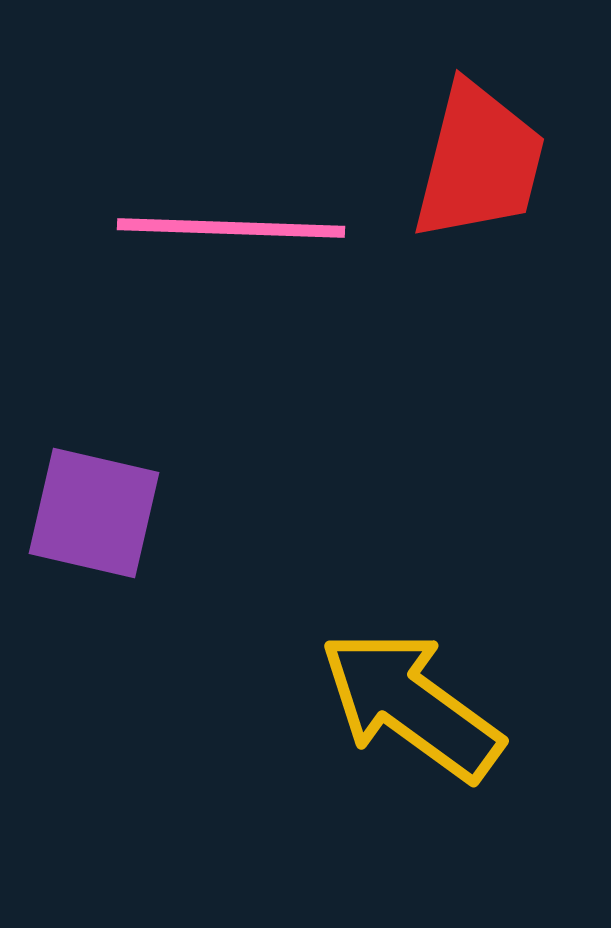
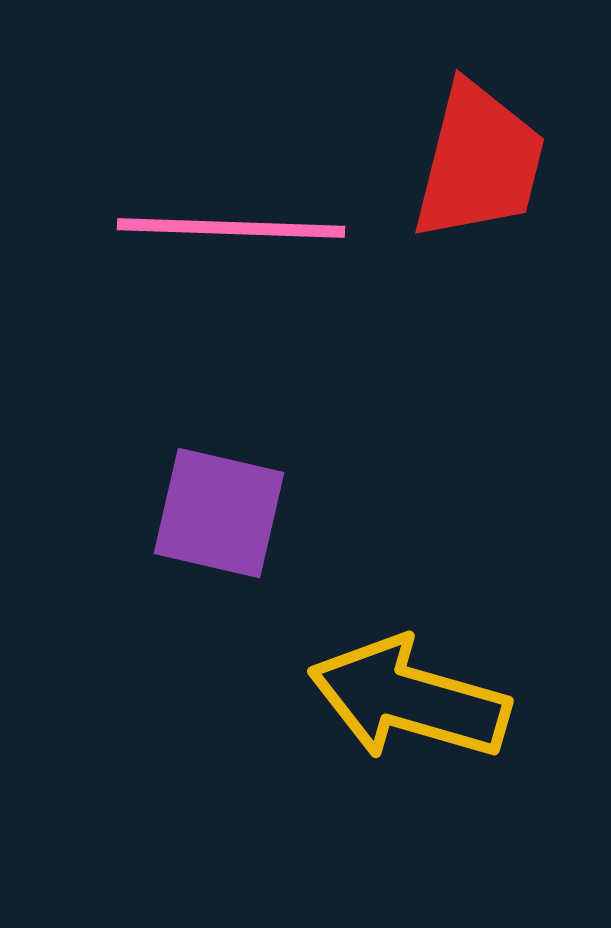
purple square: moved 125 px right
yellow arrow: moved 2 px left, 6 px up; rotated 20 degrees counterclockwise
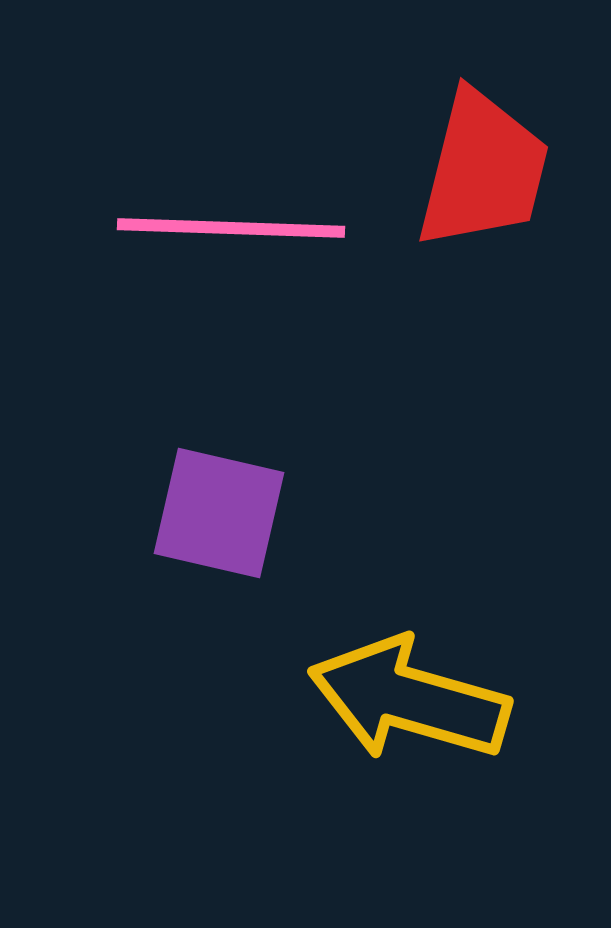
red trapezoid: moved 4 px right, 8 px down
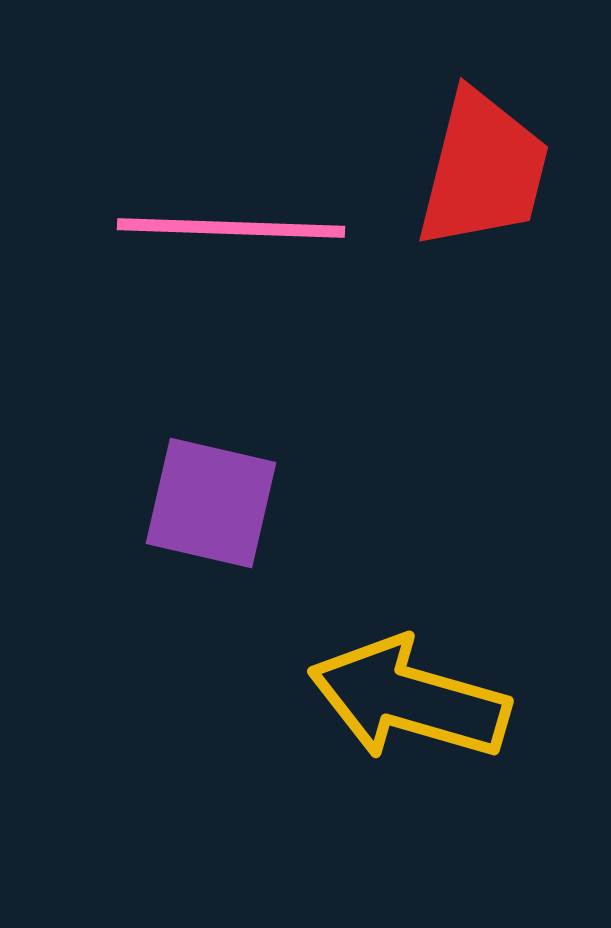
purple square: moved 8 px left, 10 px up
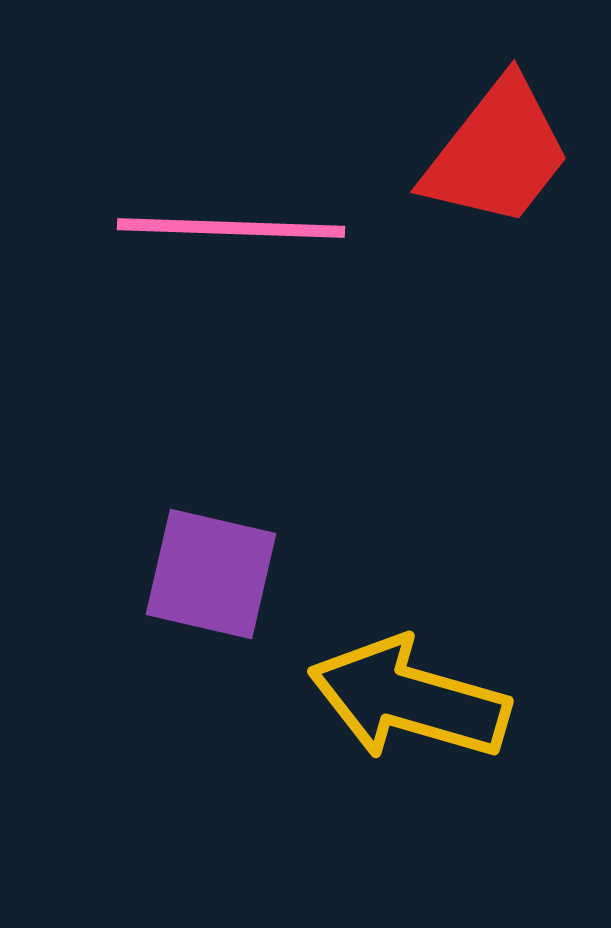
red trapezoid: moved 14 px right, 17 px up; rotated 24 degrees clockwise
purple square: moved 71 px down
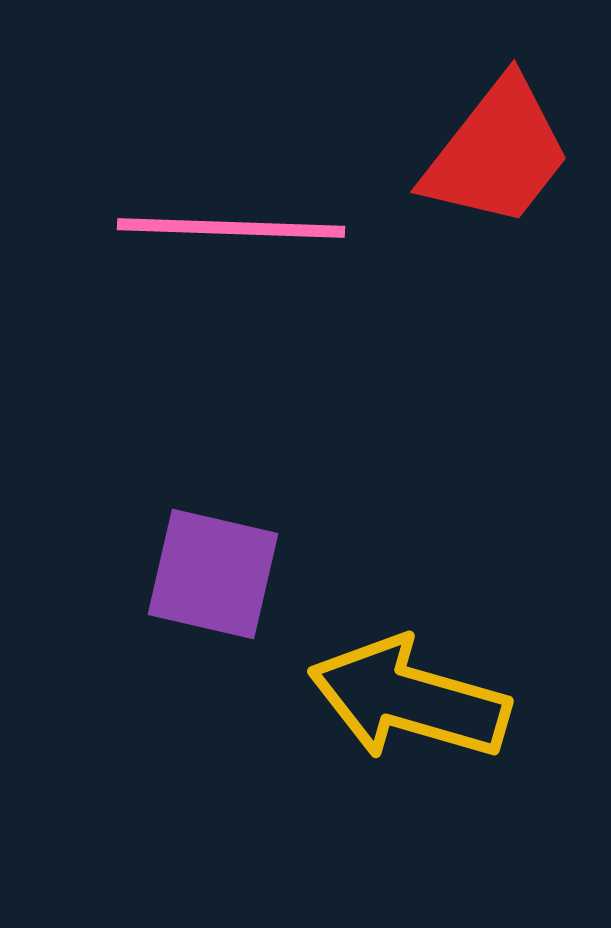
purple square: moved 2 px right
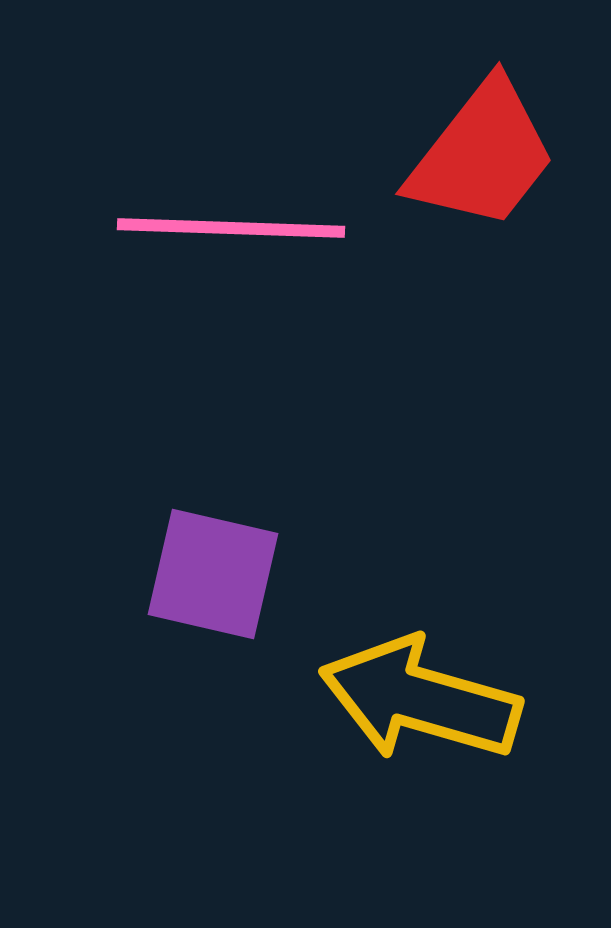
red trapezoid: moved 15 px left, 2 px down
yellow arrow: moved 11 px right
